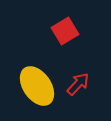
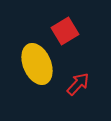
yellow ellipse: moved 22 px up; rotated 12 degrees clockwise
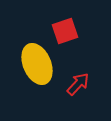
red square: rotated 12 degrees clockwise
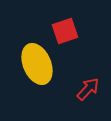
red arrow: moved 10 px right, 5 px down
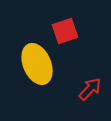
red arrow: moved 2 px right
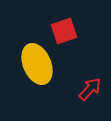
red square: moved 1 px left
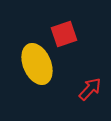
red square: moved 3 px down
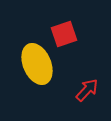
red arrow: moved 3 px left, 1 px down
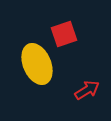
red arrow: rotated 15 degrees clockwise
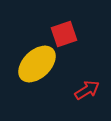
yellow ellipse: rotated 69 degrees clockwise
